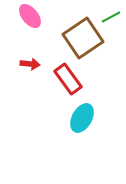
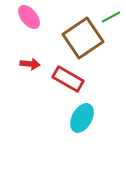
pink ellipse: moved 1 px left, 1 px down
red rectangle: rotated 24 degrees counterclockwise
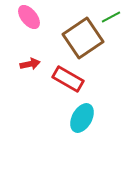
red arrow: rotated 18 degrees counterclockwise
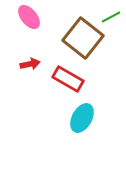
brown square: rotated 18 degrees counterclockwise
